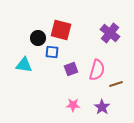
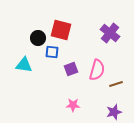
purple star: moved 12 px right, 5 px down; rotated 21 degrees clockwise
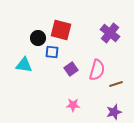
purple square: rotated 16 degrees counterclockwise
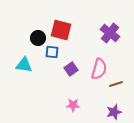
pink semicircle: moved 2 px right, 1 px up
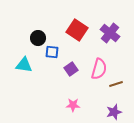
red square: moved 16 px right; rotated 20 degrees clockwise
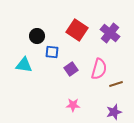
black circle: moved 1 px left, 2 px up
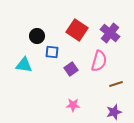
pink semicircle: moved 8 px up
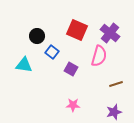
red square: rotated 10 degrees counterclockwise
blue square: rotated 32 degrees clockwise
pink semicircle: moved 5 px up
purple square: rotated 24 degrees counterclockwise
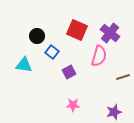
purple square: moved 2 px left, 3 px down; rotated 32 degrees clockwise
brown line: moved 7 px right, 7 px up
